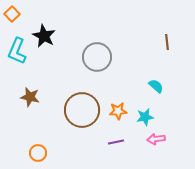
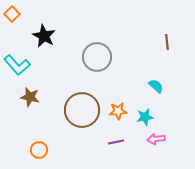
cyan L-shape: moved 14 px down; rotated 64 degrees counterclockwise
orange circle: moved 1 px right, 3 px up
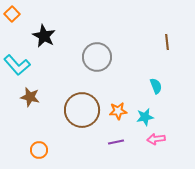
cyan semicircle: rotated 28 degrees clockwise
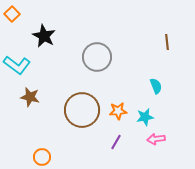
cyan L-shape: rotated 12 degrees counterclockwise
purple line: rotated 49 degrees counterclockwise
orange circle: moved 3 px right, 7 px down
